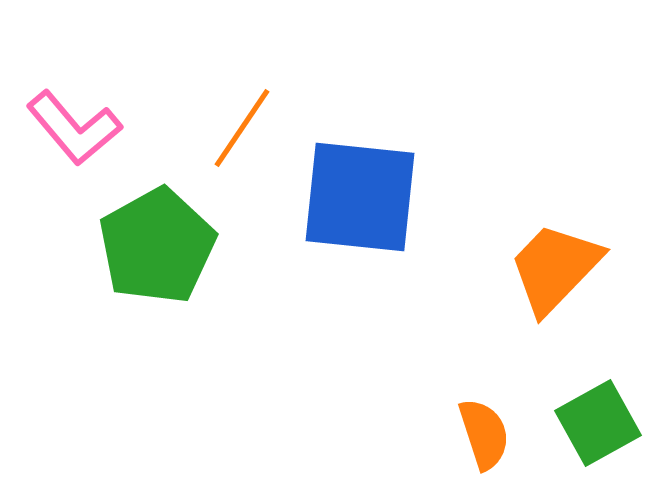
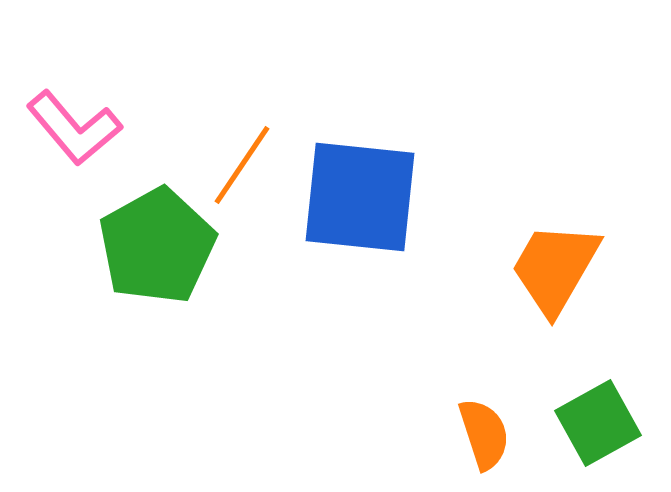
orange line: moved 37 px down
orange trapezoid: rotated 14 degrees counterclockwise
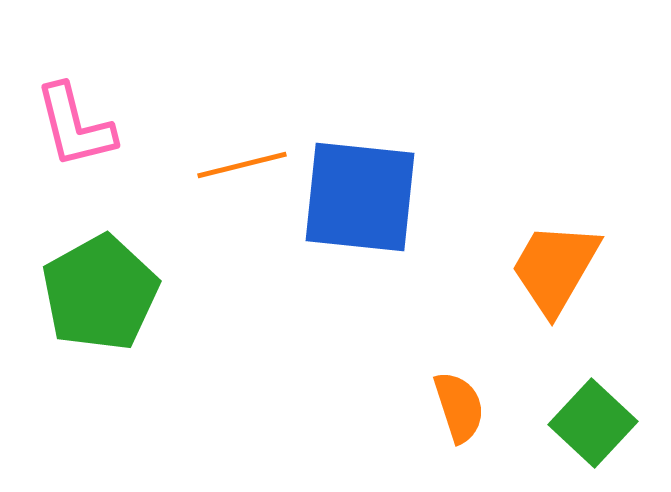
pink L-shape: moved 1 px right, 2 px up; rotated 26 degrees clockwise
orange line: rotated 42 degrees clockwise
green pentagon: moved 57 px left, 47 px down
green square: moved 5 px left; rotated 18 degrees counterclockwise
orange semicircle: moved 25 px left, 27 px up
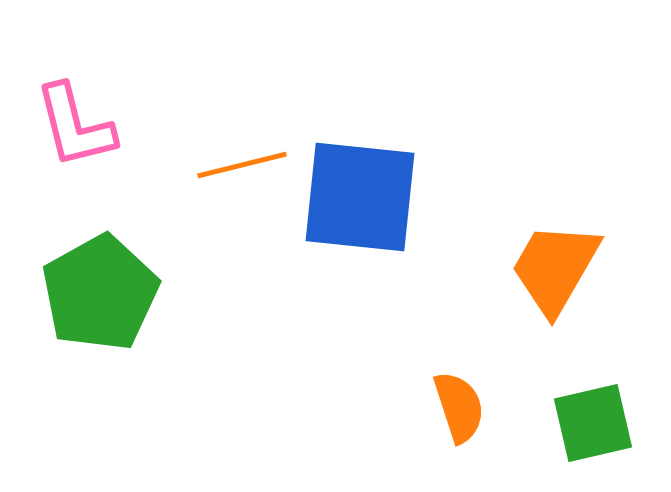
green square: rotated 34 degrees clockwise
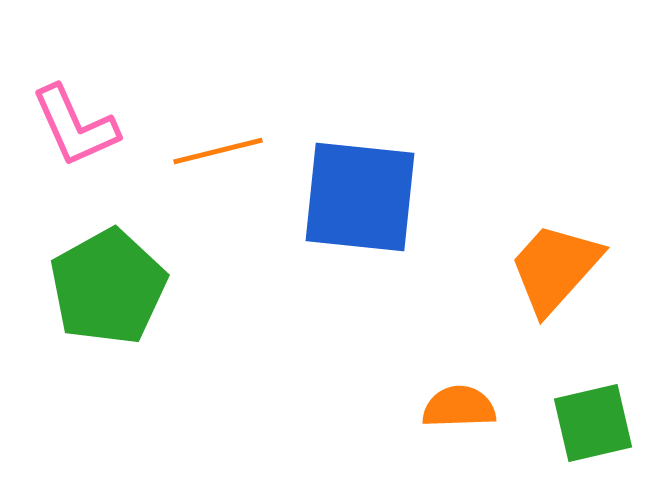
pink L-shape: rotated 10 degrees counterclockwise
orange line: moved 24 px left, 14 px up
orange trapezoid: rotated 12 degrees clockwise
green pentagon: moved 8 px right, 6 px up
orange semicircle: rotated 74 degrees counterclockwise
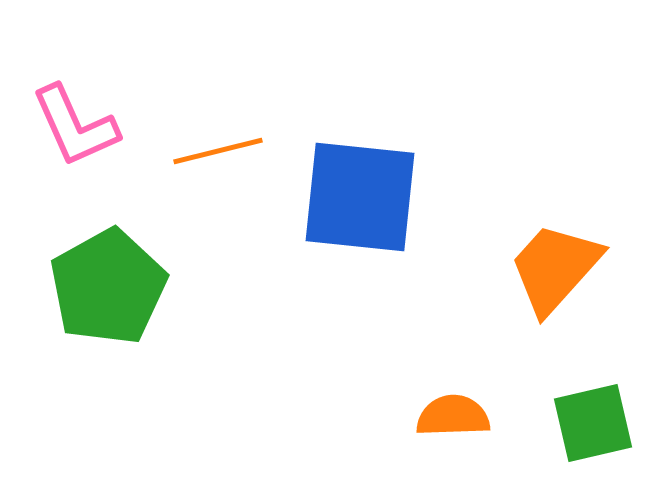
orange semicircle: moved 6 px left, 9 px down
